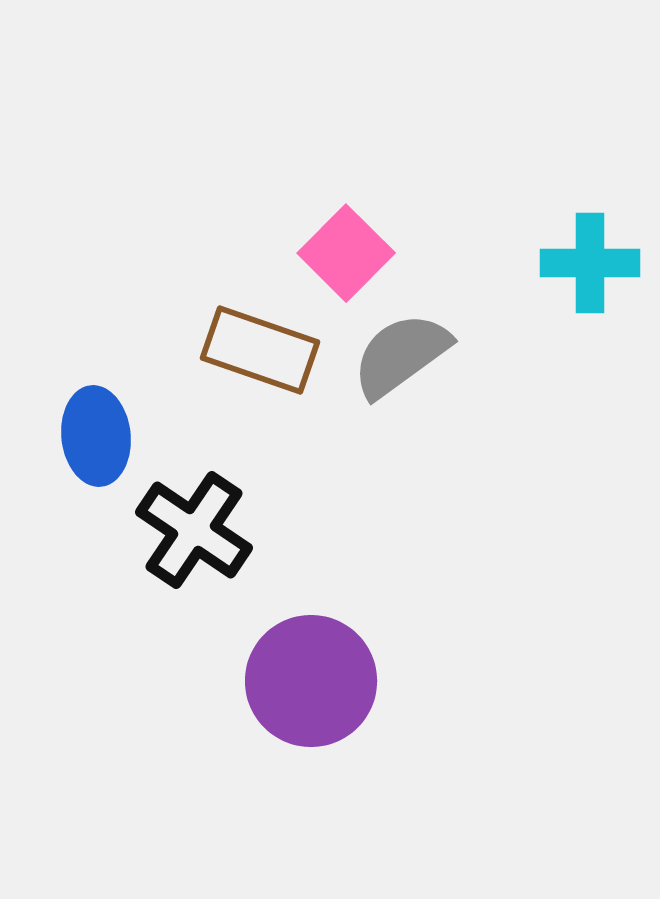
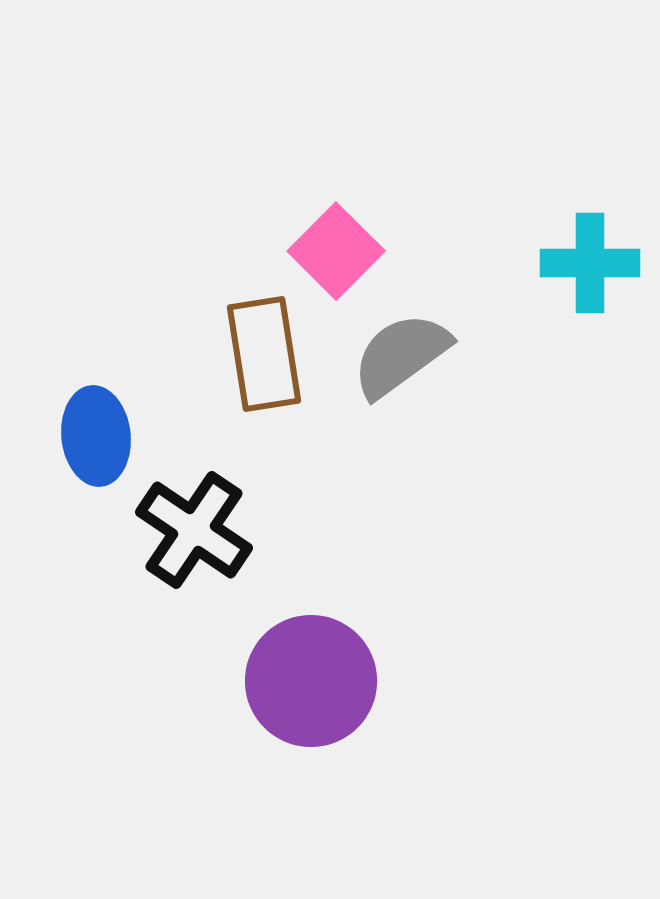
pink square: moved 10 px left, 2 px up
brown rectangle: moved 4 px right, 4 px down; rotated 62 degrees clockwise
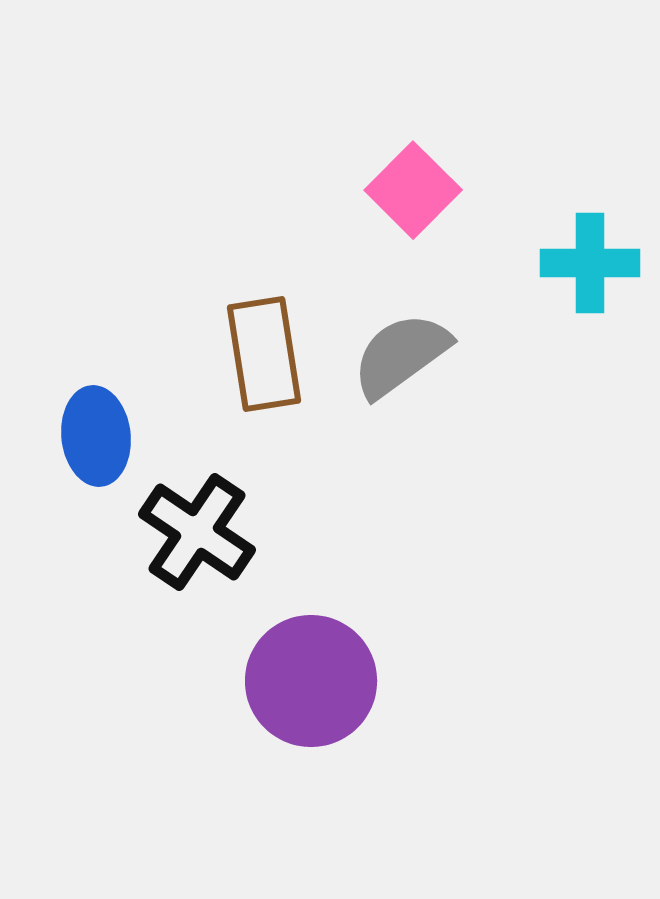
pink square: moved 77 px right, 61 px up
black cross: moved 3 px right, 2 px down
